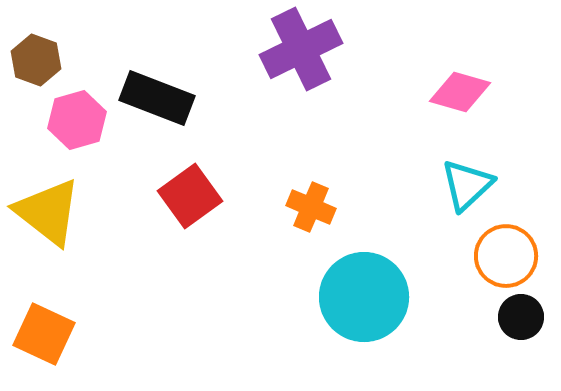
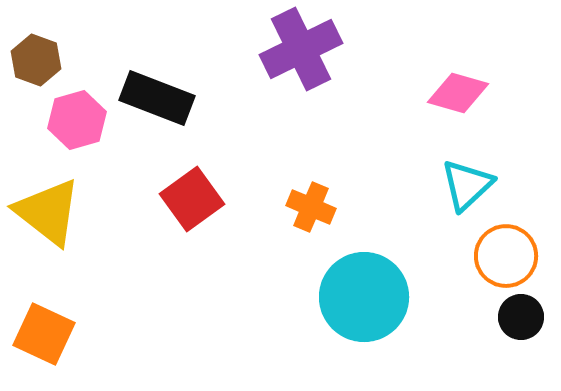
pink diamond: moved 2 px left, 1 px down
red square: moved 2 px right, 3 px down
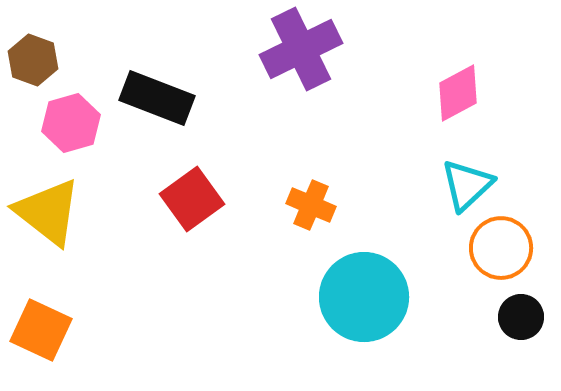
brown hexagon: moved 3 px left
pink diamond: rotated 44 degrees counterclockwise
pink hexagon: moved 6 px left, 3 px down
orange cross: moved 2 px up
orange circle: moved 5 px left, 8 px up
orange square: moved 3 px left, 4 px up
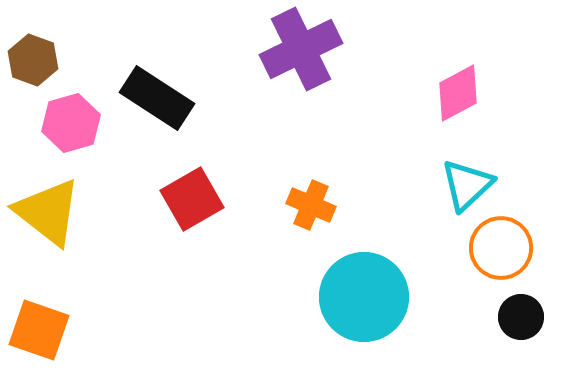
black rectangle: rotated 12 degrees clockwise
red square: rotated 6 degrees clockwise
orange square: moved 2 px left; rotated 6 degrees counterclockwise
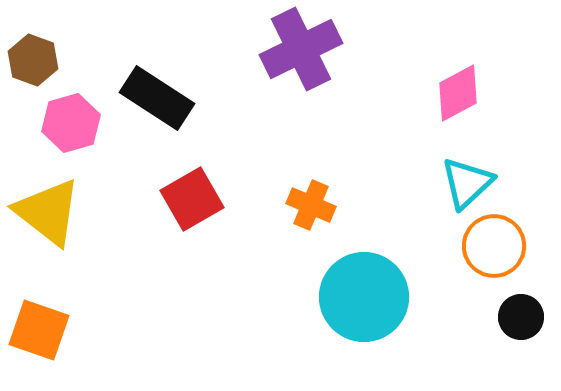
cyan triangle: moved 2 px up
orange circle: moved 7 px left, 2 px up
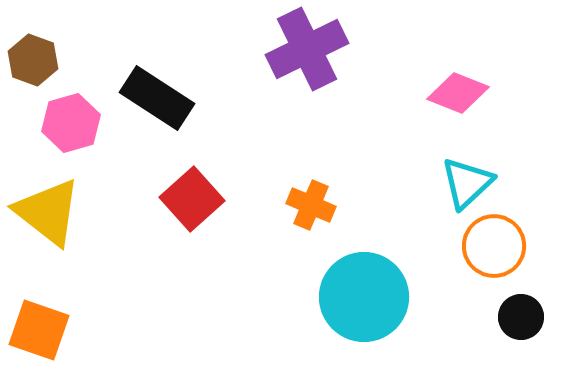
purple cross: moved 6 px right
pink diamond: rotated 50 degrees clockwise
red square: rotated 12 degrees counterclockwise
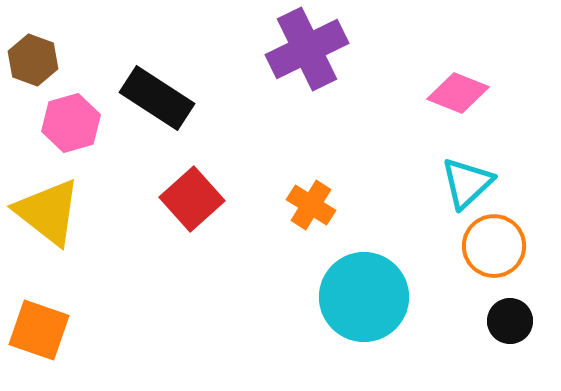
orange cross: rotated 9 degrees clockwise
black circle: moved 11 px left, 4 px down
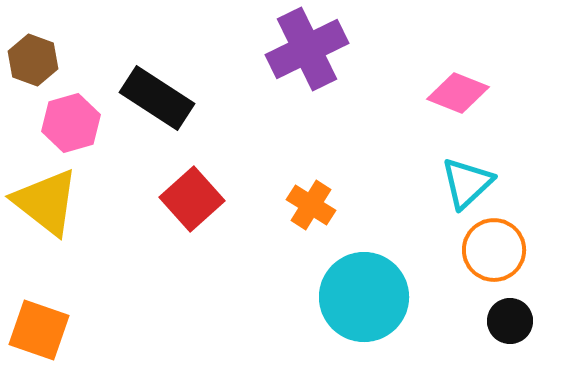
yellow triangle: moved 2 px left, 10 px up
orange circle: moved 4 px down
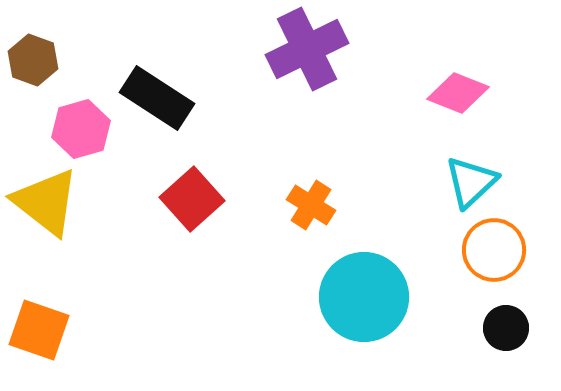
pink hexagon: moved 10 px right, 6 px down
cyan triangle: moved 4 px right, 1 px up
black circle: moved 4 px left, 7 px down
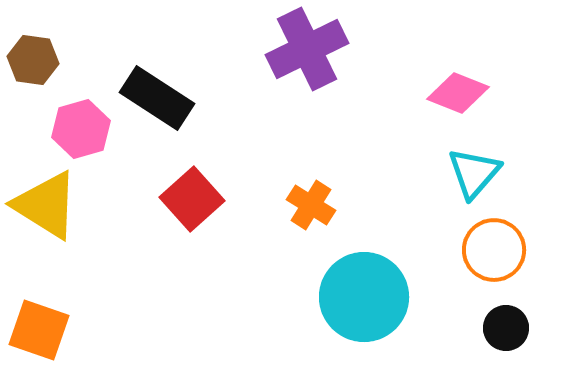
brown hexagon: rotated 12 degrees counterclockwise
cyan triangle: moved 3 px right, 9 px up; rotated 6 degrees counterclockwise
yellow triangle: moved 3 px down; rotated 6 degrees counterclockwise
